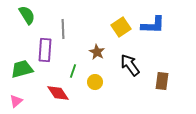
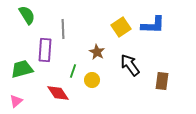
yellow circle: moved 3 px left, 2 px up
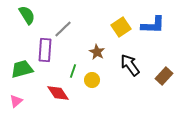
gray line: rotated 48 degrees clockwise
brown rectangle: moved 2 px right, 5 px up; rotated 36 degrees clockwise
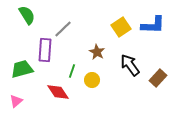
green line: moved 1 px left
brown rectangle: moved 6 px left, 2 px down
red diamond: moved 1 px up
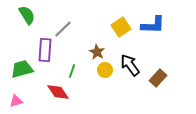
yellow circle: moved 13 px right, 10 px up
pink triangle: rotated 24 degrees clockwise
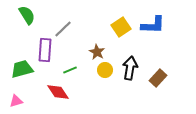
black arrow: moved 3 px down; rotated 45 degrees clockwise
green line: moved 2 px left, 1 px up; rotated 48 degrees clockwise
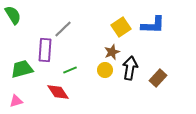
green semicircle: moved 14 px left
brown star: moved 15 px right; rotated 21 degrees clockwise
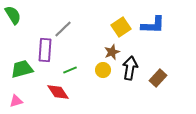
yellow circle: moved 2 px left
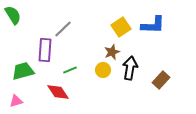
green trapezoid: moved 1 px right, 2 px down
brown rectangle: moved 3 px right, 2 px down
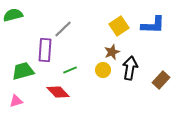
green semicircle: rotated 72 degrees counterclockwise
yellow square: moved 2 px left, 1 px up
red diamond: rotated 10 degrees counterclockwise
